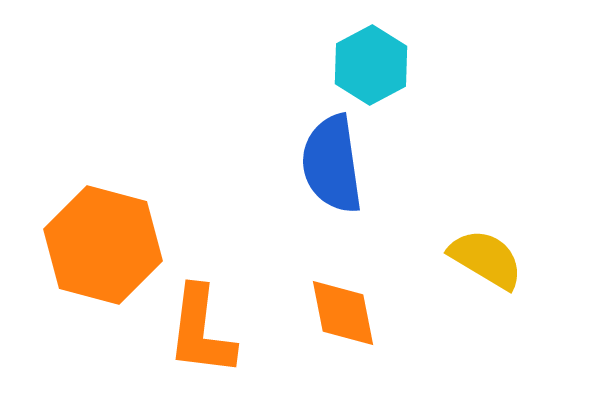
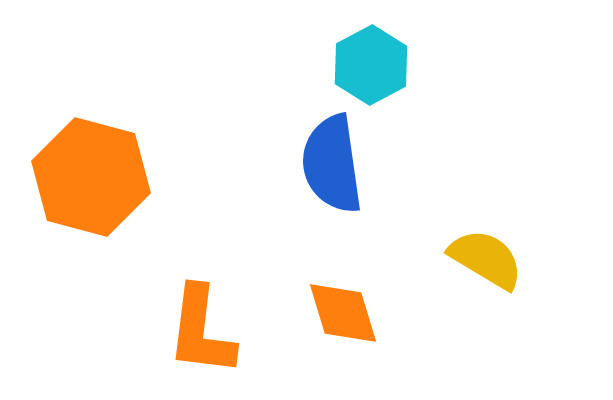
orange hexagon: moved 12 px left, 68 px up
orange diamond: rotated 6 degrees counterclockwise
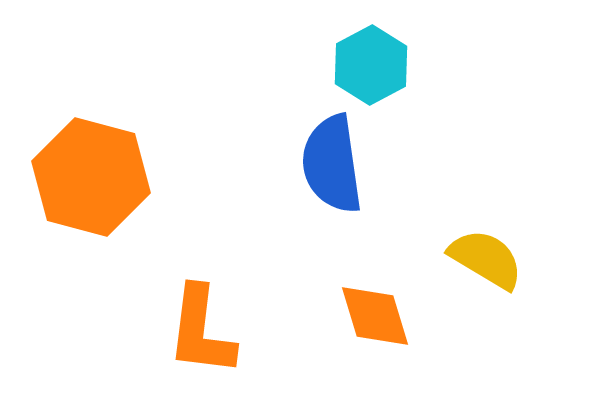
orange diamond: moved 32 px right, 3 px down
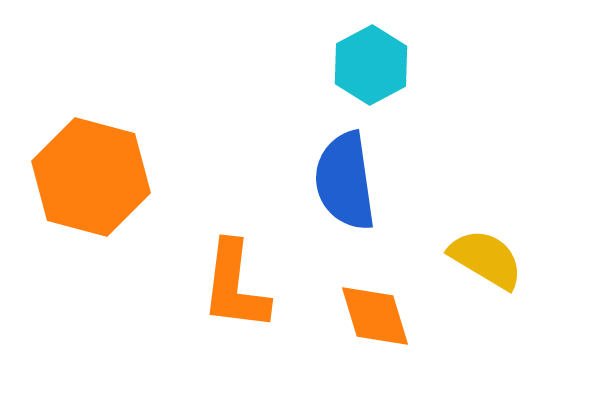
blue semicircle: moved 13 px right, 17 px down
orange L-shape: moved 34 px right, 45 px up
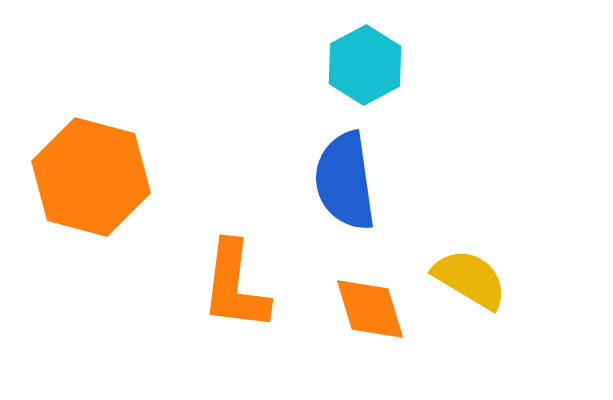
cyan hexagon: moved 6 px left
yellow semicircle: moved 16 px left, 20 px down
orange diamond: moved 5 px left, 7 px up
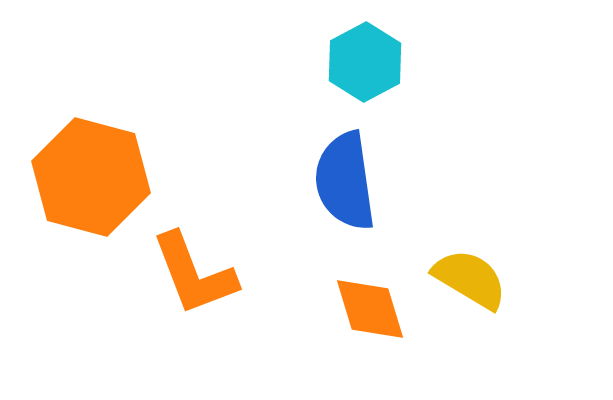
cyan hexagon: moved 3 px up
orange L-shape: moved 41 px left, 12 px up; rotated 28 degrees counterclockwise
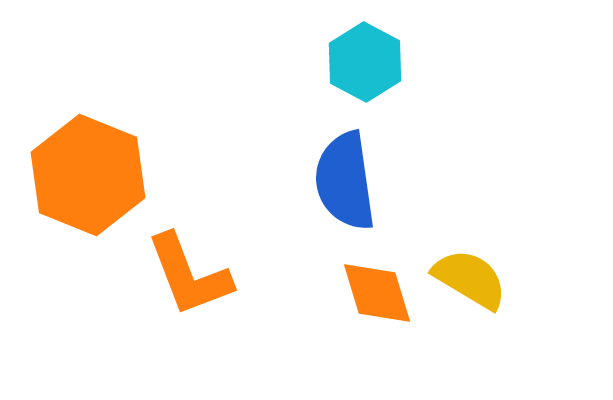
cyan hexagon: rotated 4 degrees counterclockwise
orange hexagon: moved 3 px left, 2 px up; rotated 7 degrees clockwise
orange L-shape: moved 5 px left, 1 px down
orange diamond: moved 7 px right, 16 px up
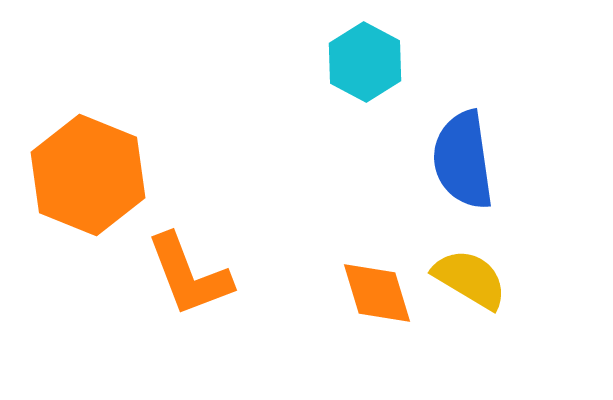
blue semicircle: moved 118 px right, 21 px up
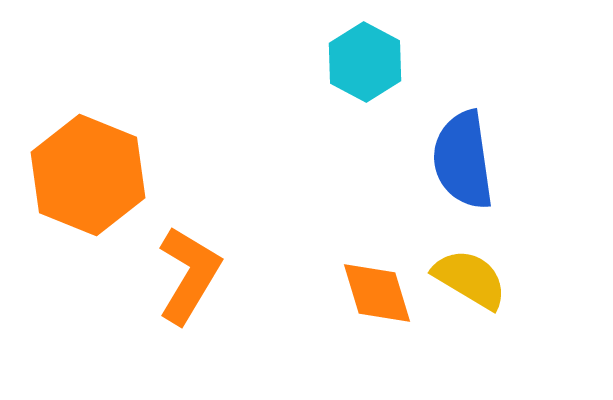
orange L-shape: rotated 128 degrees counterclockwise
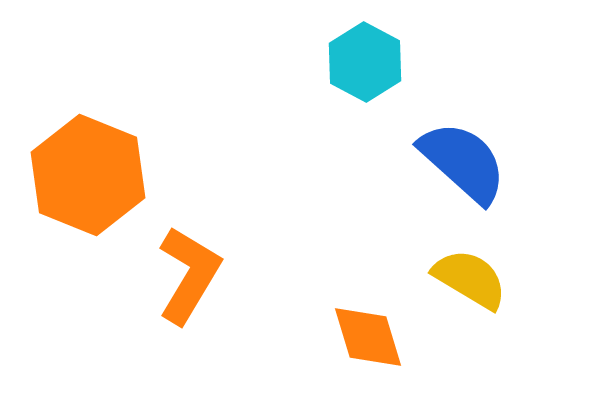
blue semicircle: moved 2 px down; rotated 140 degrees clockwise
orange diamond: moved 9 px left, 44 px down
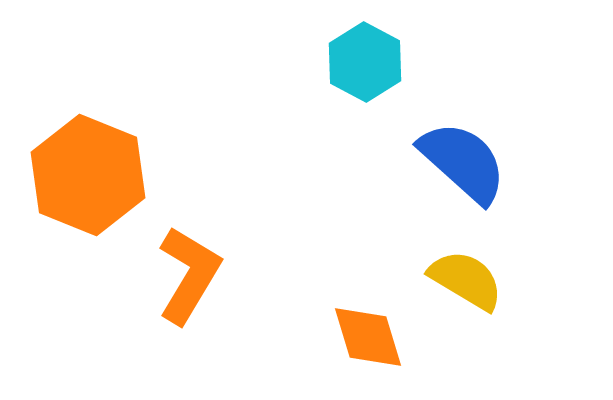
yellow semicircle: moved 4 px left, 1 px down
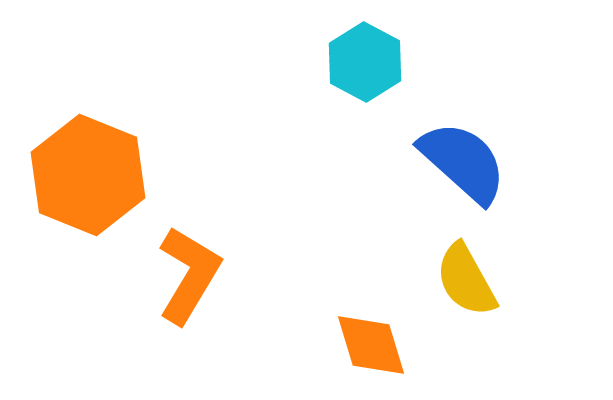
yellow semicircle: rotated 150 degrees counterclockwise
orange diamond: moved 3 px right, 8 px down
